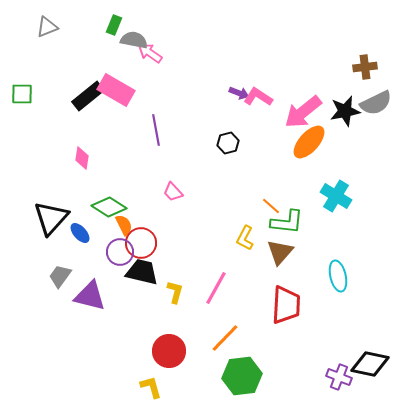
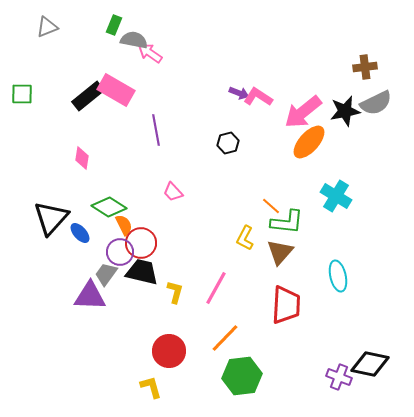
gray trapezoid at (60, 276): moved 46 px right, 2 px up
purple triangle at (90, 296): rotated 12 degrees counterclockwise
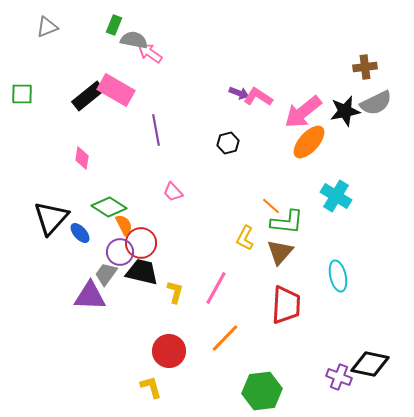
green hexagon at (242, 376): moved 20 px right, 15 px down
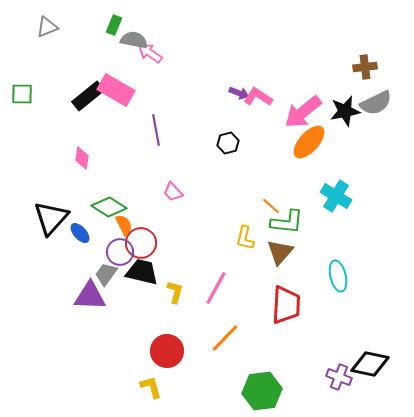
yellow L-shape at (245, 238): rotated 15 degrees counterclockwise
red circle at (169, 351): moved 2 px left
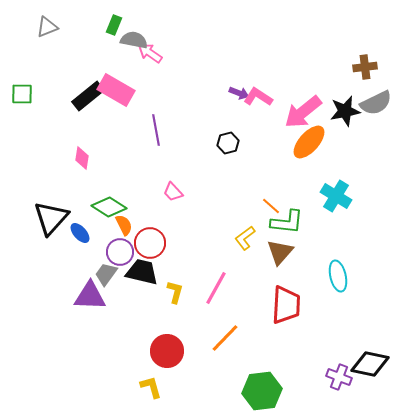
yellow L-shape at (245, 238): rotated 40 degrees clockwise
red circle at (141, 243): moved 9 px right
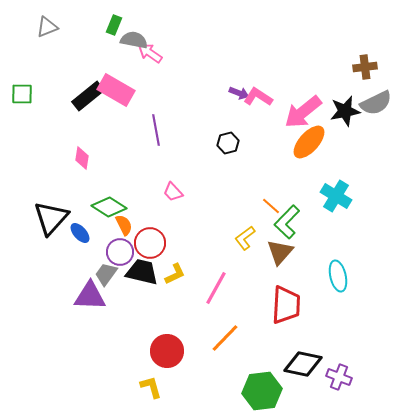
green L-shape at (287, 222): rotated 128 degrees clockwise
yellow L-shape at (175, 292): moved 18 px up; rotated 50 degrees clockwise
black diamond at (370, 364): moved 67 px left
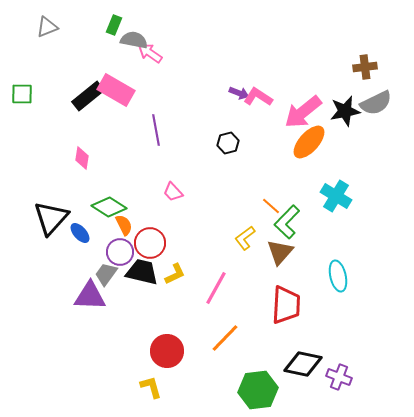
green hexagon at (262, 391): moved 4 px left, 1 px up
